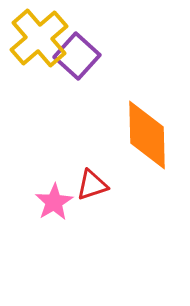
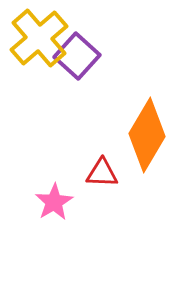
orange diamond: rotated 32 degrees clockwise
red triangle: moved 10 px right, 12 px up; rotated 20 degrees clockwise
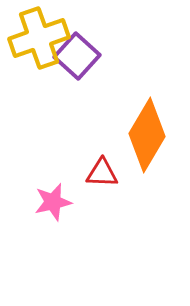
yellow cross: rotated 22 degrees clockwise
pink star: moved 1 px left; rotated 18 degrees clockwise
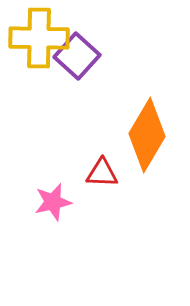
yellow cross: rotated 20 degrees clockwise
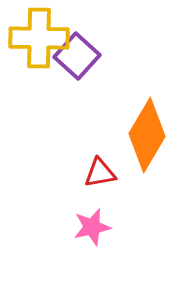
red triangle: moved 2 px left; rotated 12 degrees counterclockwise
pink star: moved 39 px right, 25 px down
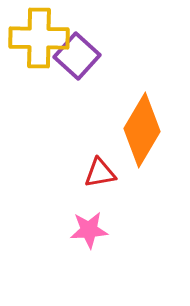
orange diamond: moved 5 px left, 5 px up
pink star: moved 3 px left, 3 px down; rotated 9 degrees clockwise
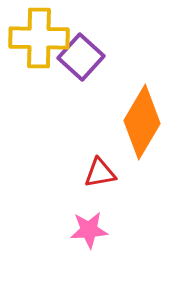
purple square: moved 4 px right, 1 px down
orange diamond: moved 8 px up
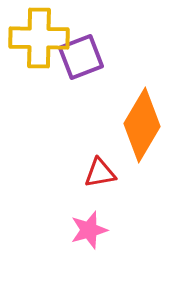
purple square: rotated 27 degrees clockwise
orange diamond: moved 3 px down
pink star: rotated 12 degrees counterclockwise
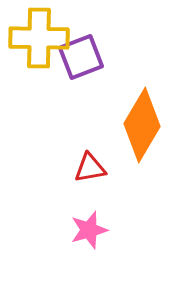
red triangle: moved 10 px left, 5 px up
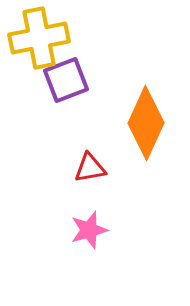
yellow cross: rotated 12 degrees counterclockwise
purple square: moved 15 px left, 23 px down
orange diamond: moved 4 px right, 2 px up; rotated 6 degrees counterclockwise
